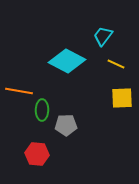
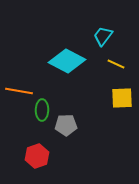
red hexagon: moved 2 px down; rotated 25 degrees counterclockwise
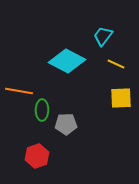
yellow square: moved 1 px left
gray pentagon: moved 1 px up
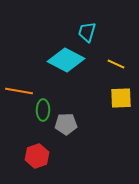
cyan trapezoid: moved 16 px left, 4 px up; rotated 20 degrees counterclockwise
cyan diamond: moved 1 px left, 1 px up
green ellipse: moved 1 px right
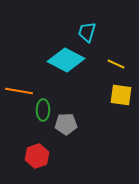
yellow square: moved 3 px up; rotated 10 degrees clockwise
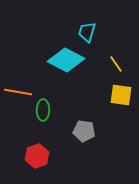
yellow line: rotated 30 degrees clockwise
orange line: moved 1 px left, 1 px down
gray pentagon: moved 18 px right, 7 px down; rotated 10 degrees clockwise
